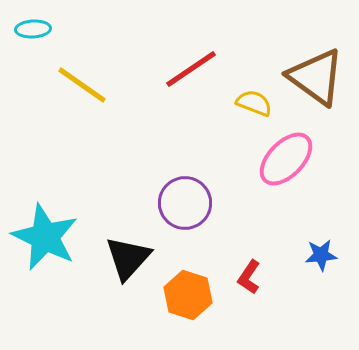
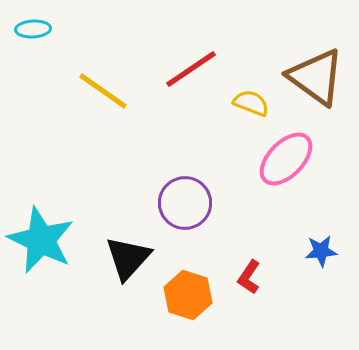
yellow line: moved 21 px right, 6 px down
yellow semicircle: moved 3 px left
cyan star: moved 4 px left, 3 px down
blue star: moved 4 px up
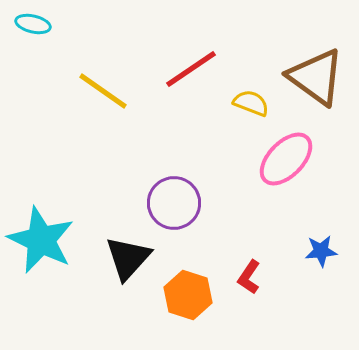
cyan ellipse: moved 5 px up; rotated 16 degrees clockwise
purple circle: moved 11 px left
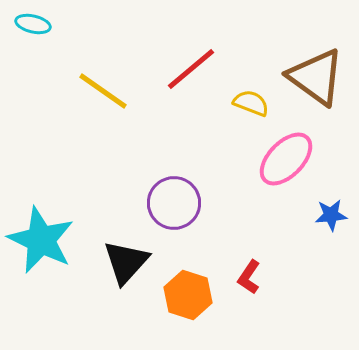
red line: rotated 6 degrees counterclockwise
blue star: moved 10 px right, 36 px up
black triangle: moved 2 px left, 4 px down
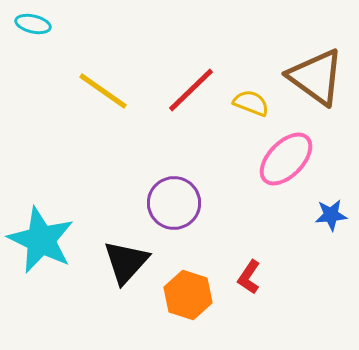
red line: moved 21 px down; rotated 4 degrees counterclockwise
